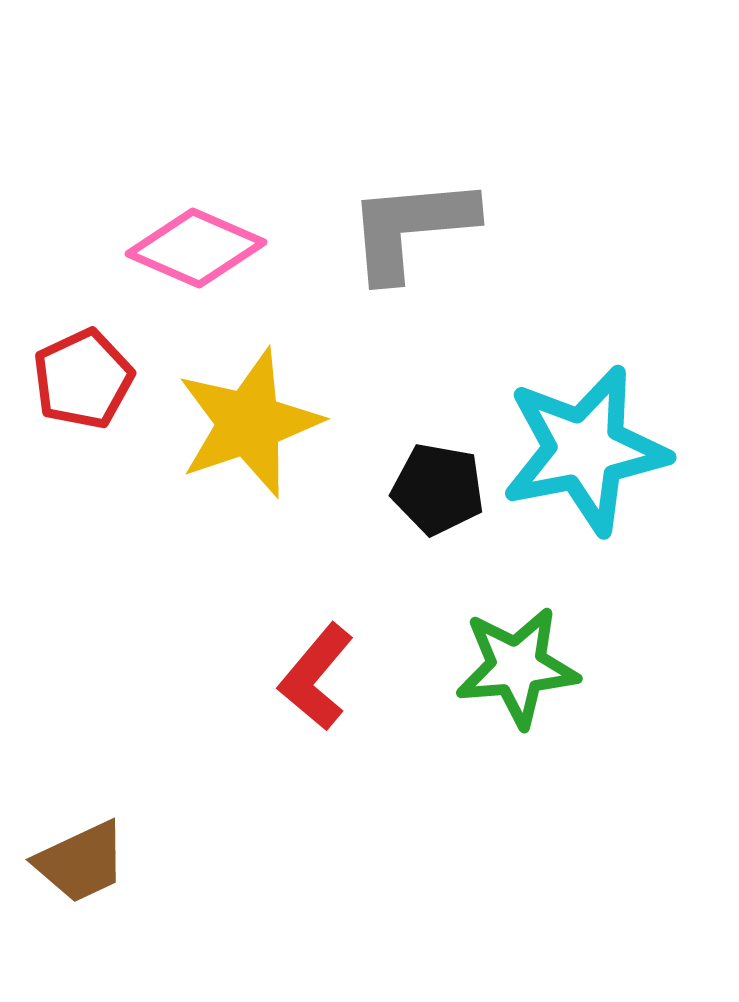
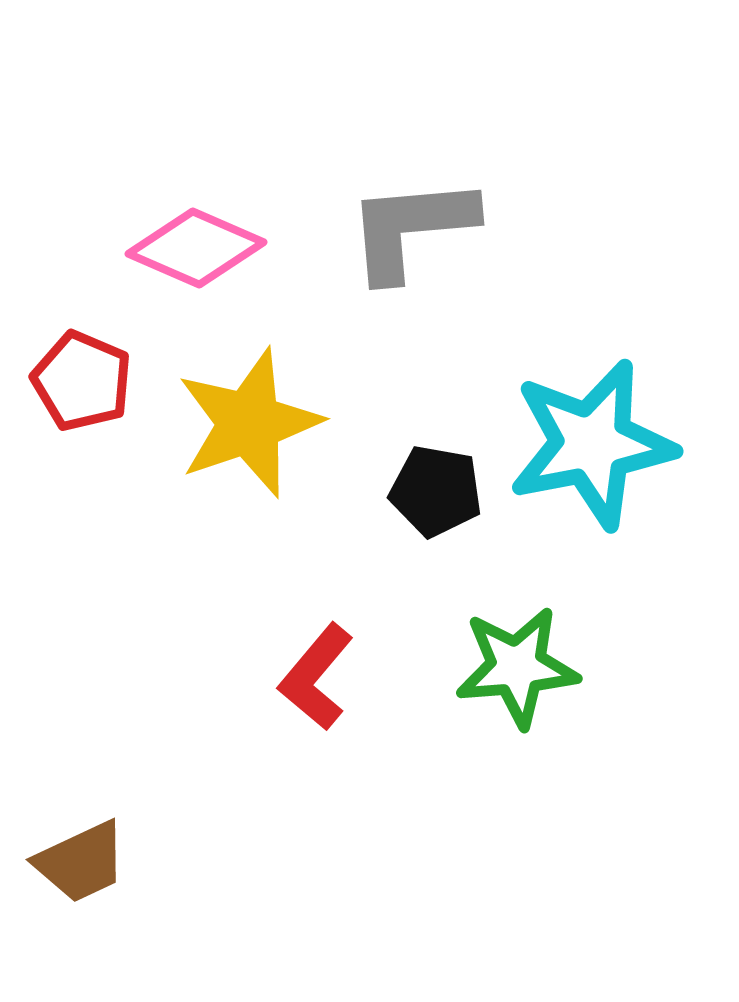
red pentagon: moved 1 px left, 2 px down; rotated 24 degrees counterclockwise
cyan star: moved 7 px right, 6 px up
black pentagon: moved 2 px left, 2 px down
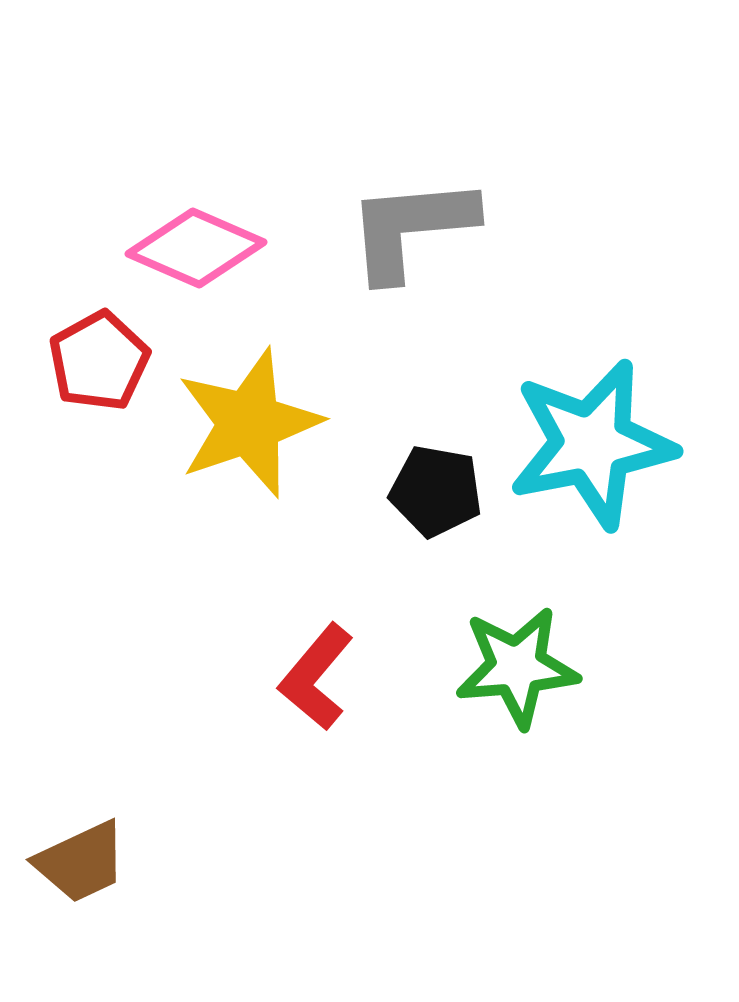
red pentagon: moved 17 px right, 20 px up; rotated 20 degrees clockwise
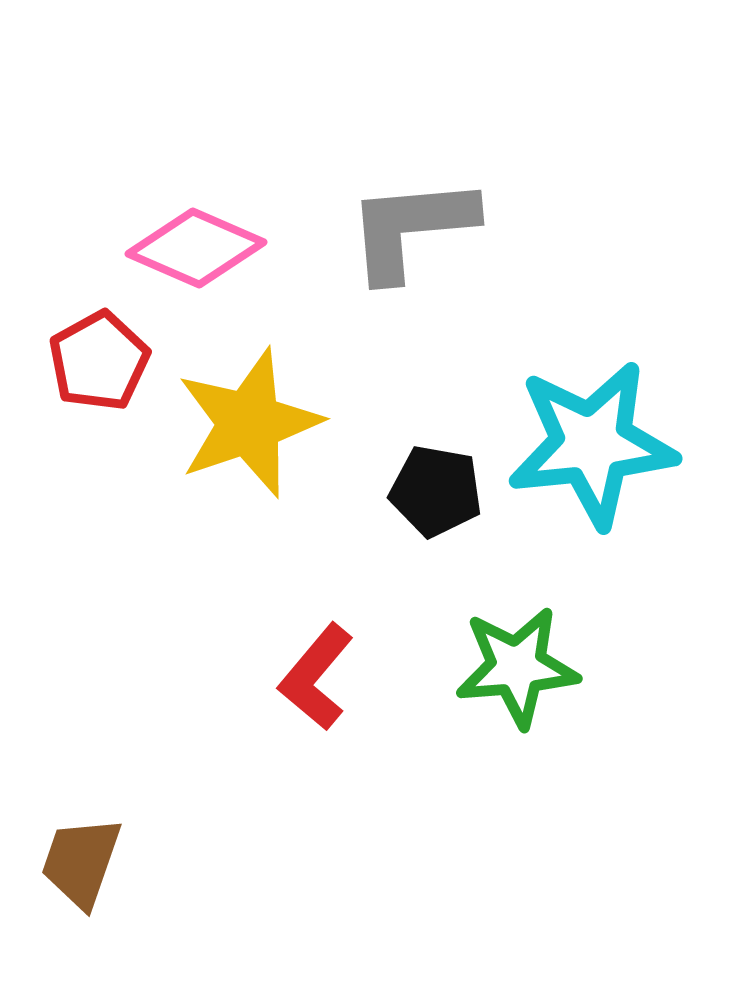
cyan star: rotated 5 degrees clockwise
brown trapezoid: rotated 134 degrees clockwise
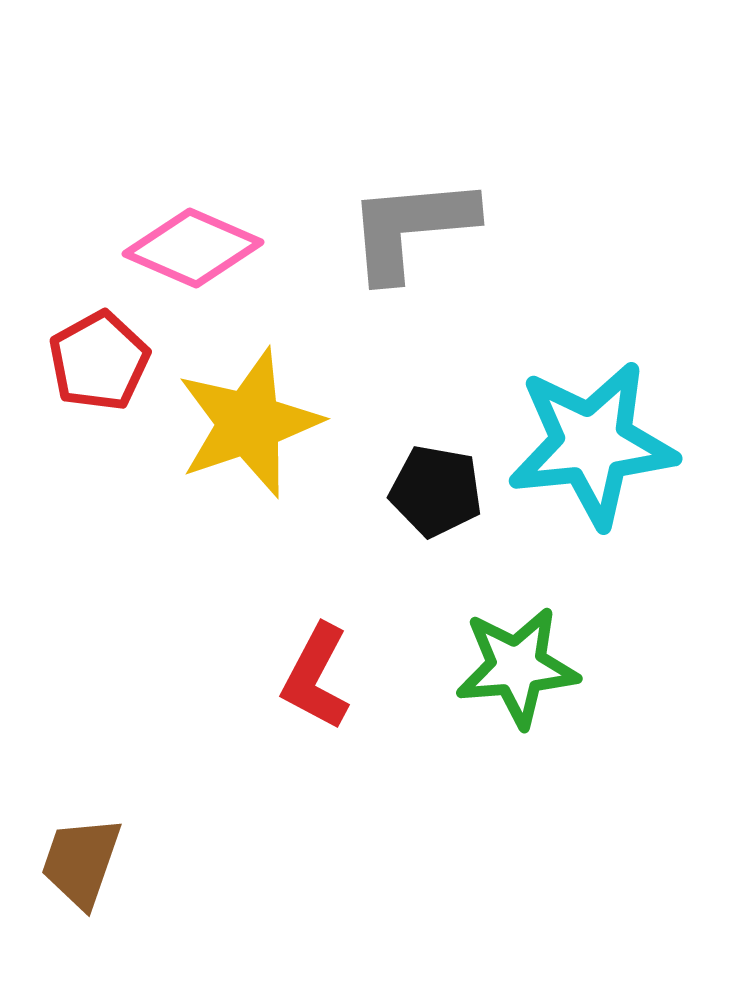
pink diamond: moved 3 px left
red L-shape: rotated 12 degrees counterclockwise
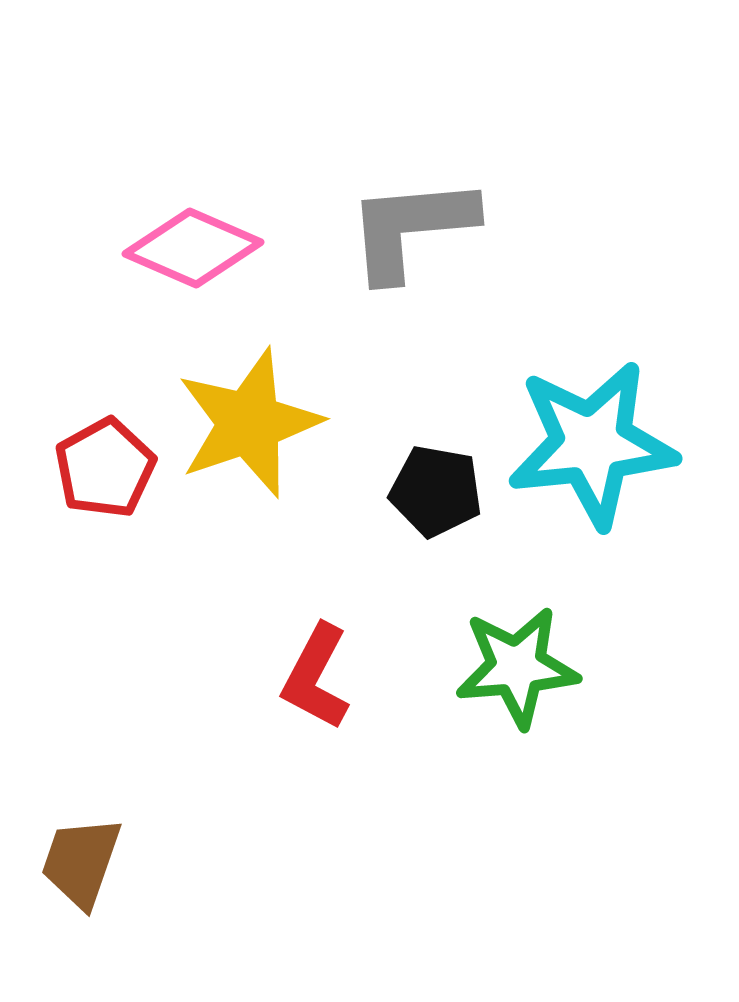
red pentagon: moved 6 px right, 107 px down
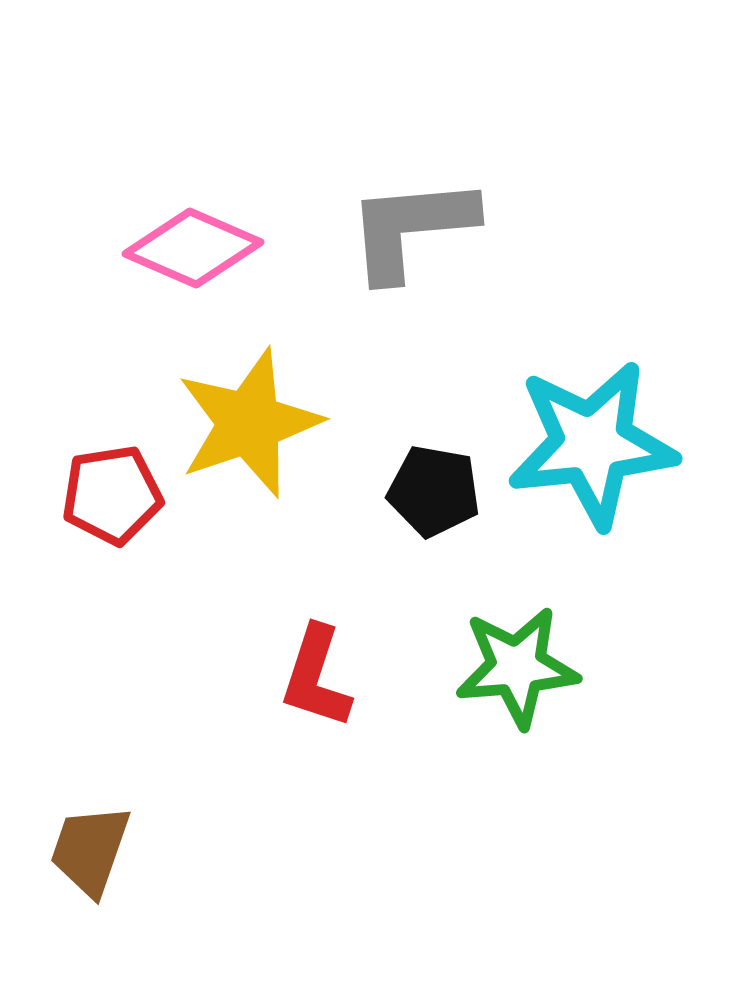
red pentagon: moved 7 px right, 27 px down; rotated 20 degrees clockwise
black pentagon: moved 2 px left
red L-shape: rotated 10 degrees counterclockwise
brown trapezoid: moved 9 px right, 12 px up
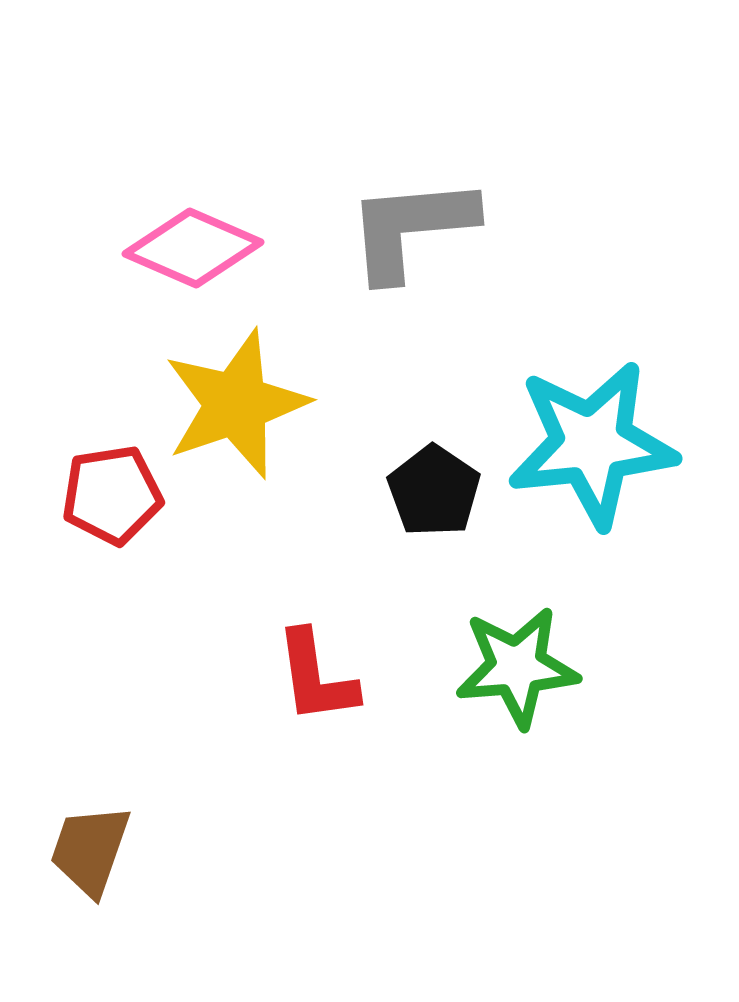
yellow star: moved 13 px left, 19 px up
black pentagon: rotated 24 degrees clockwise
red L-shape: rotated 26 degrees counterclockwise
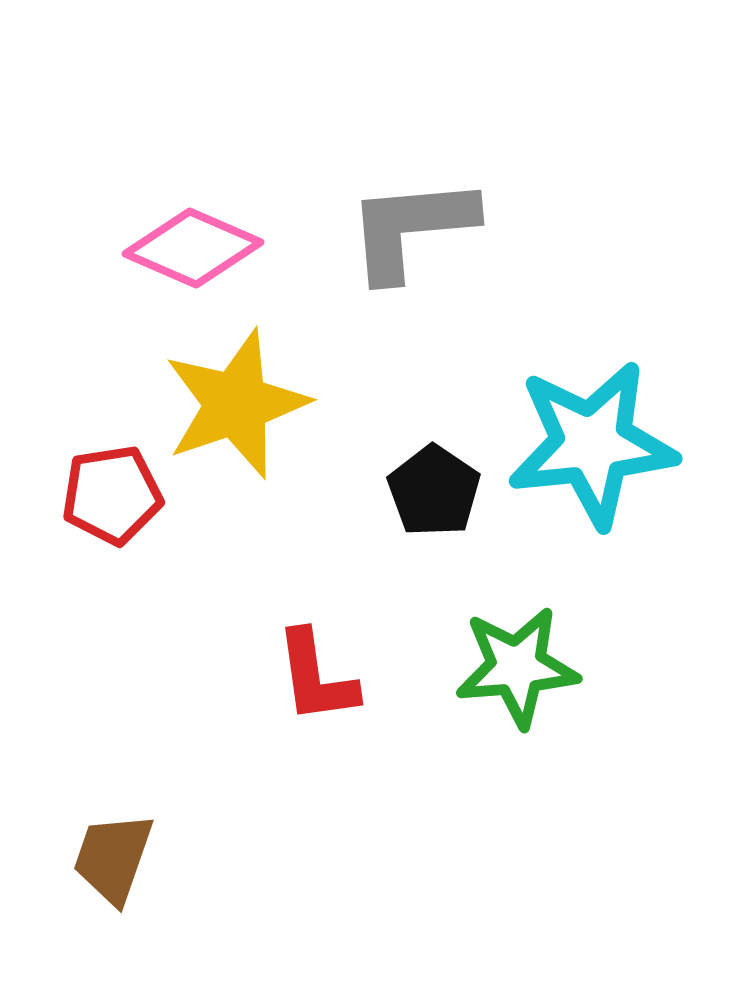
brown trapezoid: moved 23 px right, 8 px down
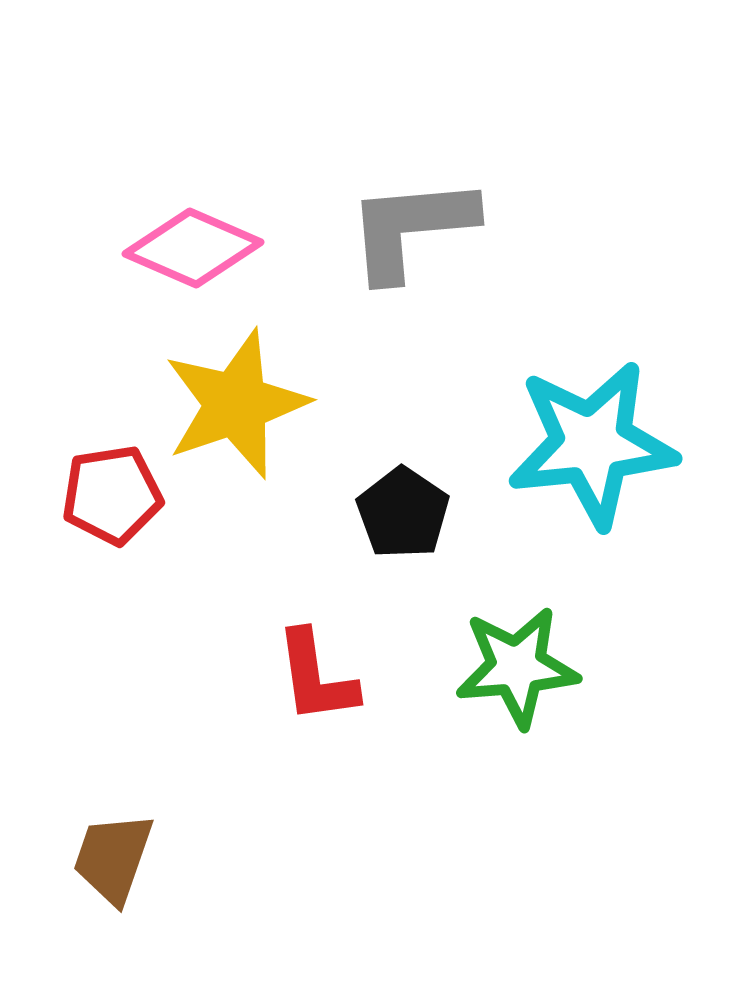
black pentagon: moved 31 px left, 22 px down
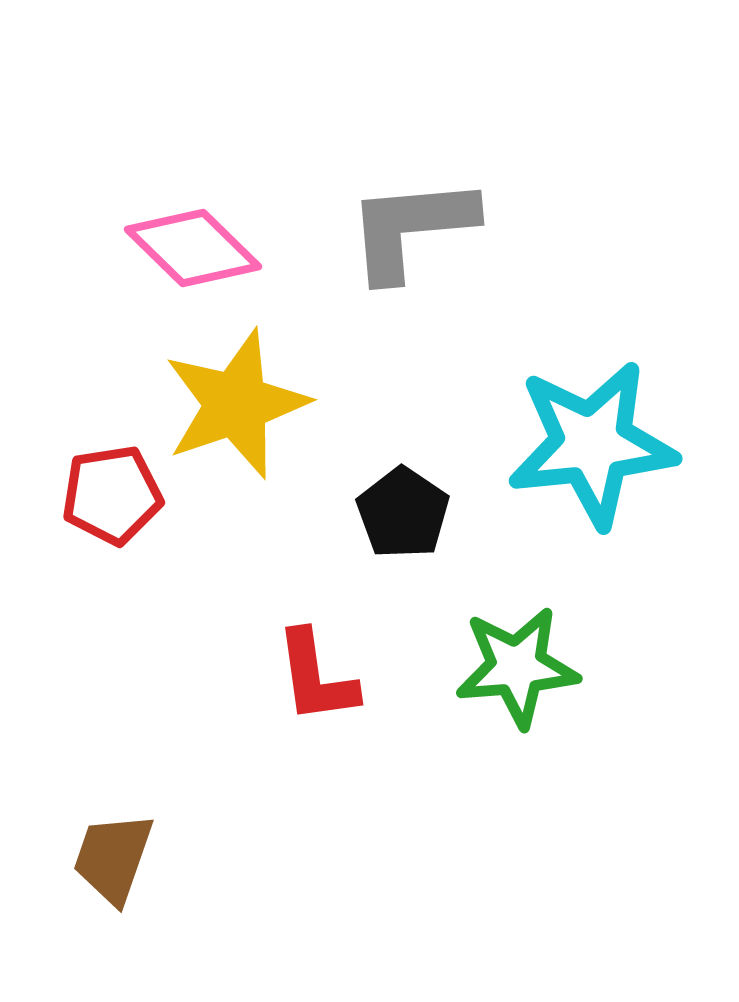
pink diamond: rotated 21 degrees clockwise
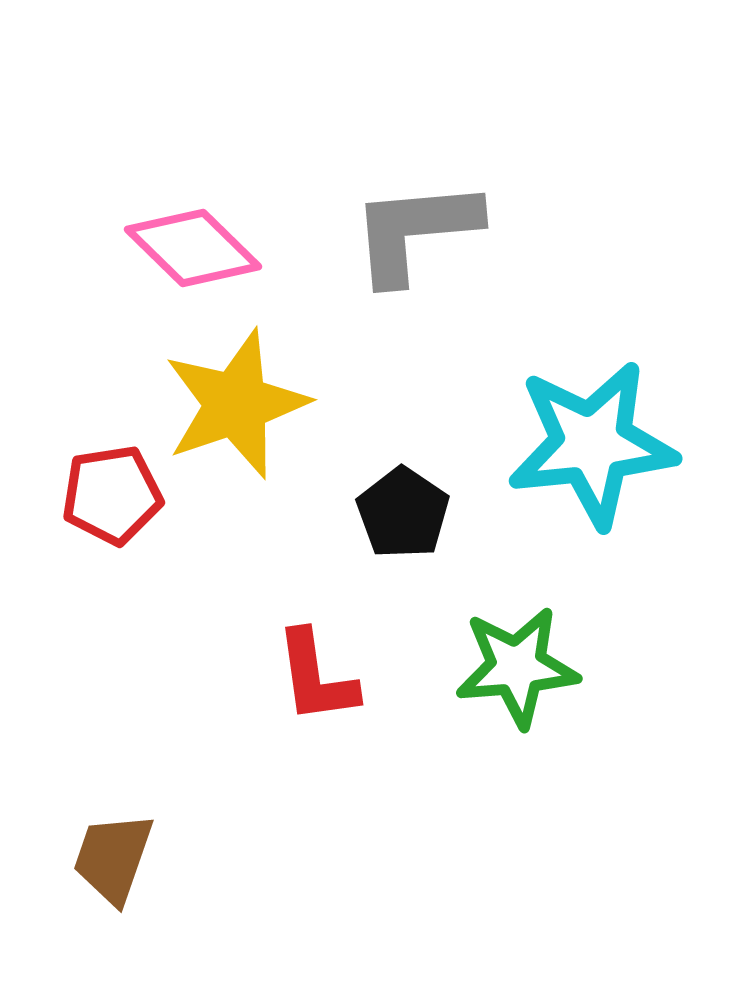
gray L-shape: moved 4 px right, 3 px down
